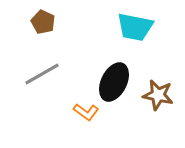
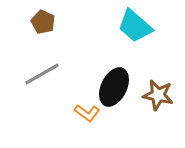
cyan trapezoid: moved 1 px up; rotated 30 degrees clockwise
black ellipse: moved 5 px down
orange L-shape: moved 1 px right, 1 px down
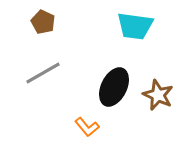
cyan trapezoid: rotated 33 degrees counterclockwise
gray line: moved 1 px right, 1 px up
brown star: rotated 12 degrees clockwise
orange L-shape: moved 14 px down; rotated 15 degrees clockwise
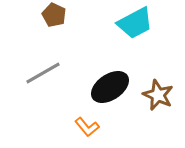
brown pentagon: moved 11 px right, 7 px up
cyan trapezoid: moved 3 px up; rotated 36 degrees counterclockwise
black ellipse: moved 4 px left; rotated 30 degrees clockwise
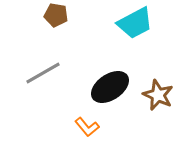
brown pentagon: moved 2 px right; rotated 15 degrees counterclockwise
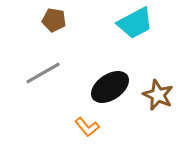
brown pentagon: moved 2 px left, 5 px down
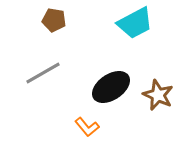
black ellipse: moved 1 px right
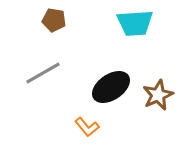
cyan trapezoid: rotated 24 degrees clockwise
brown star: rotated 24 degrees clockwise
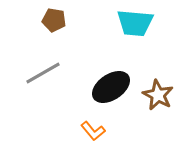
cyan trapezoid: rotated 9 degrees clockwise
brown star: rotated 20 degrees counterclockwise
orange L-shape: moved 6 px right, 4 px down
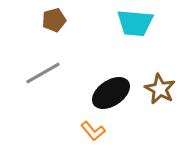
brown pentagon: rotated 25 degrees counterclockwise
black ellipse: moved 6 px down
brown star: moved 2 px right, 6 px up
